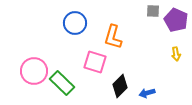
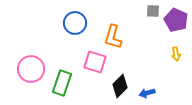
pink circle: moved 3 px left, 2 px up
green rectangle: rotated 65 degrees clockwise
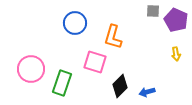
blue arrow: moved 1 px up
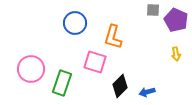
gray square: moved 1 px up
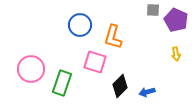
blue circle: moved 5 px right, 2 px down
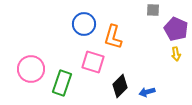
purple pentagon: moved 9 px down
blue circle: moved 4 px right, 1 px up
pink square: moved 2 px left
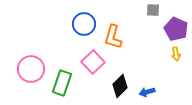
pink square: rotated 30 degrees clockwise
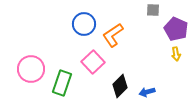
orange L-shape: moved 2 px up; rotated 40 degrees clockwise
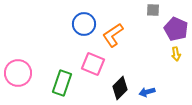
pink square: moved 2 px down; rotated 25 degrees counterclockwise
pink circle: moved 13 px left, 4 px down
black diamond: moved 2 px down
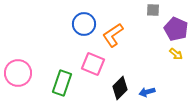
yellow arrow: rotated 40 degrees counterclockwise
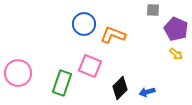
orange L-shape: rotated 55 degrees clockwise
pink square: moved 3 px left, 2 px down
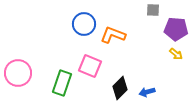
purple pentagon: rotated 20 degrees counterclockwise
